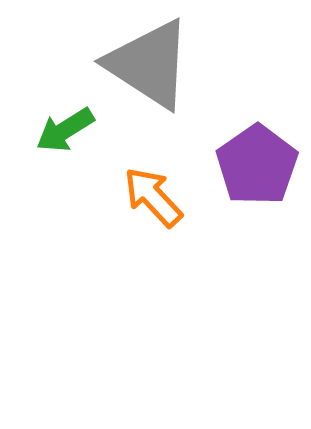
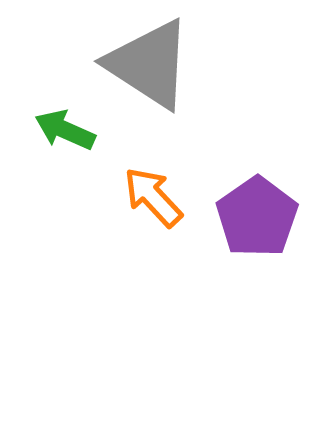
green arrow: rotated 56 degrees clockwise
purple pentagon: moved 52 px down
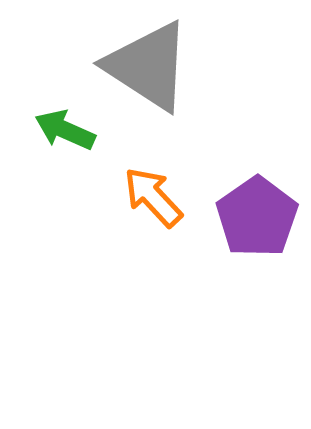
gray triangle: moved 1 px left, 2 px down
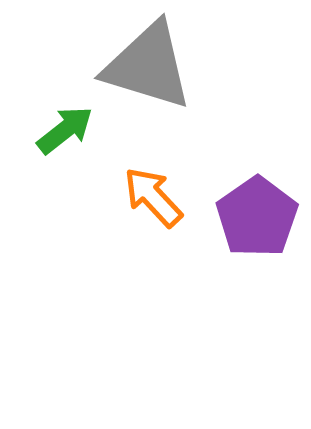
gray triangle: rotated 16 degrees counterclockwise
green arrow: rotated 118 degrees clockwise
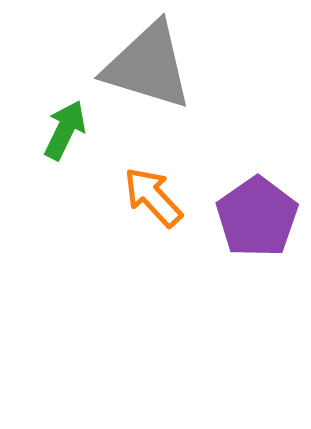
green arrow: rotated 26 degrees counterclockwise
